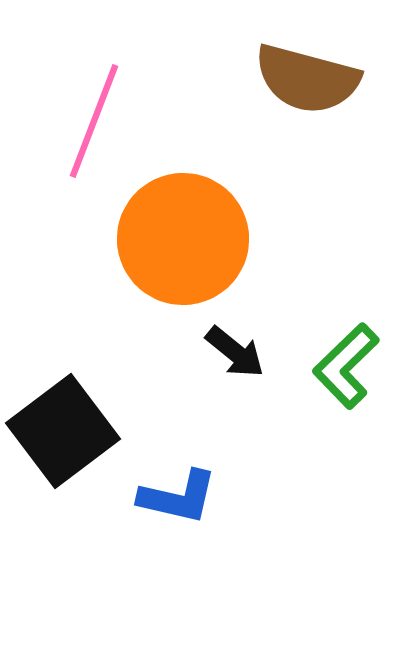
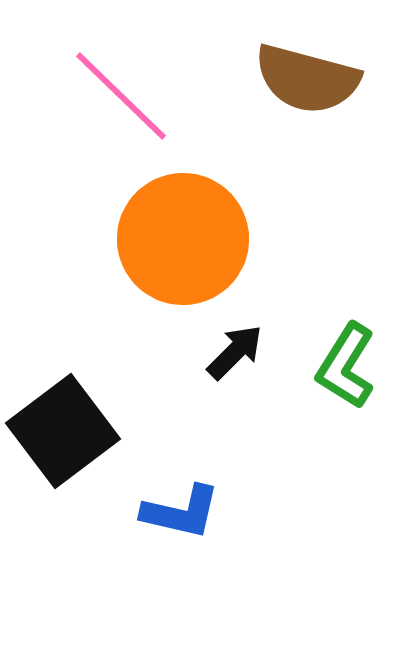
pink line: moved 27 px right, 25 px up; rotated 67 degrees counterclockwise
black arrow: rotated 84 degrees counterclockwise
green L-shape: rotated 14 degrees counterclockwise
blue L-shape: moved 3 px right, 15 px down
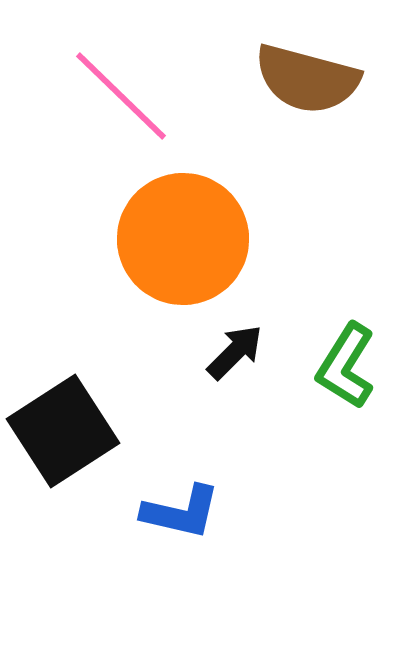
black square: rotated 4 degrees clockwise
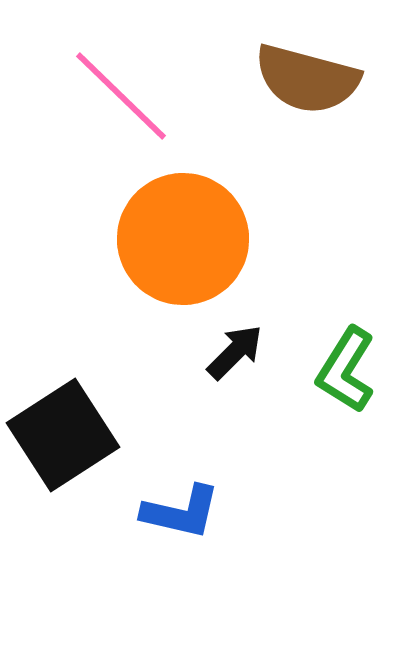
green L-shape: moved 4 px down
black square: moved 4 px down
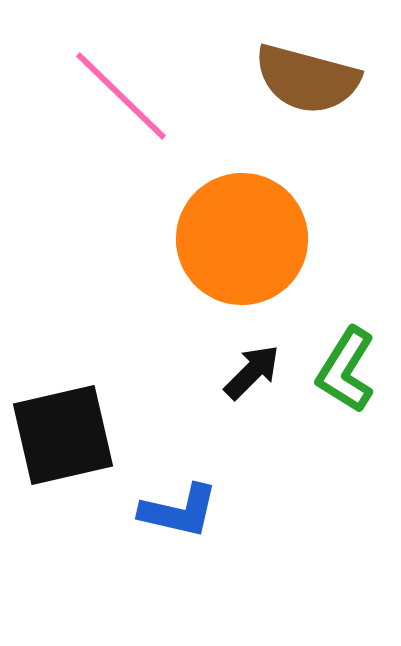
orange circle: moved 59 px right
black arrow: moved 17 px right, 20 px down
black square: rotated 20 degrees clockwise
blue L-shape: moved 2 px left, 1 px up
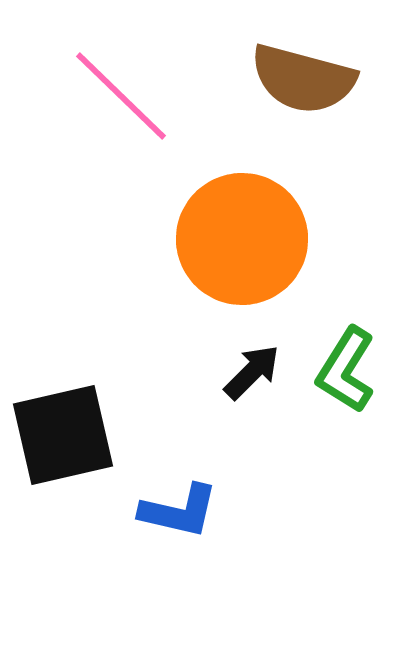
brown semicircle: moved 4 px left
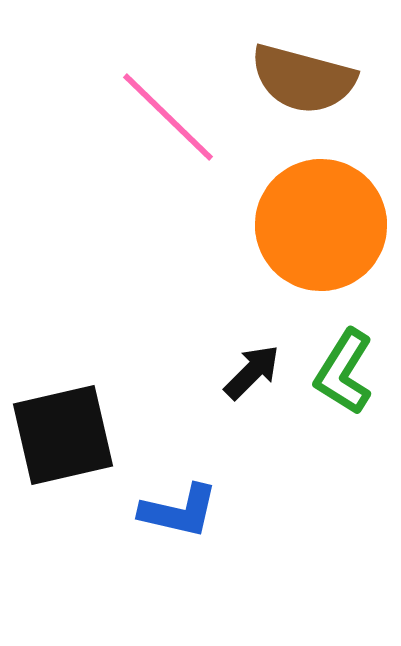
pink line: moved 47 px right, 21 px down
orange circle: moved 79 px right, 14 px up
green L-shape: moved 2 px left, 2 px down
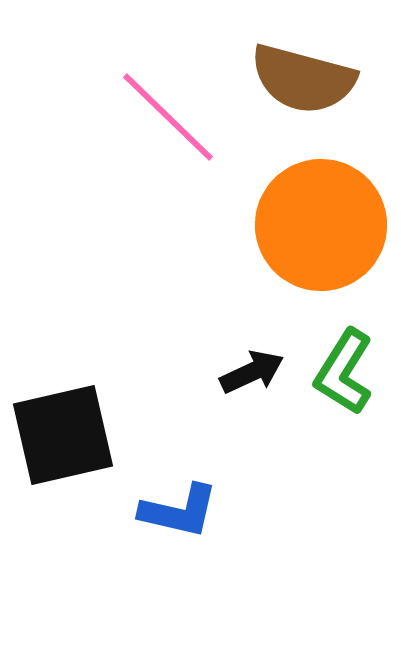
black arrow: rotated 20 degrees clockwise
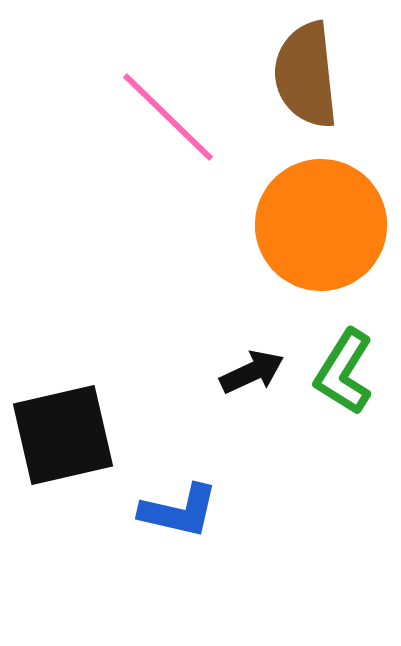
brown semicircle: moved 3 px right, 4 px up; rotated 69 degrees clockwise
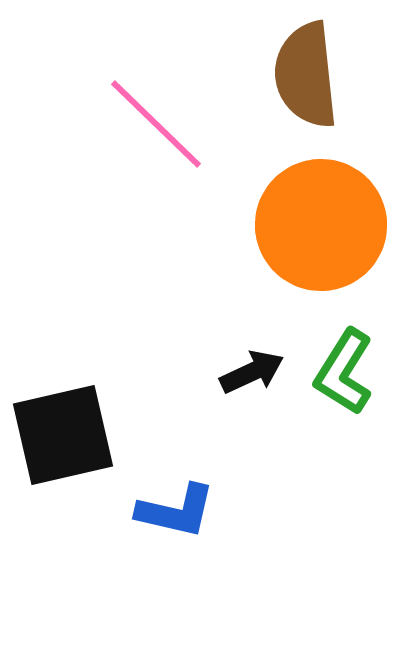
pink line: moved 12 px left, 7 px down
blue L-shape: moved 3 px left
